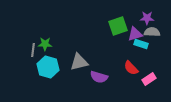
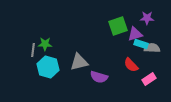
gray semicircle: moved 16 px down
red semicircle: moved 3 px up
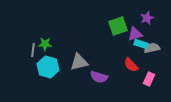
purple star: rotated 24 degrees counterclockwise
gray semicircle: rotated 14 degrees counterclockwise
pink rectangle: rotated 32 degrees counterclockwise
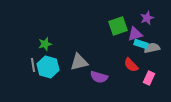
green star: rotated 16 degrees counterclockwise
gray line: moved 15 px down; rotated 16 degrees counterclockwise
pink rectangle: moved 1 px up
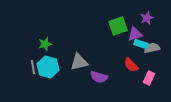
gray line: moved 2 px down
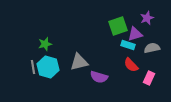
cyan rectangle: moved 13 px left, 1 px down
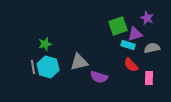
purple star: rotated 24 degrees counterclockwise
pink rectangle: rotated 24 degrees counterclockwise
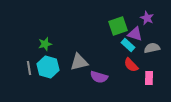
purple triangle: rotated 35 degrees clockwise
cyan rectangle: rotated 24 degrees clockwise
gray line: moved 4 px left, 1 px down
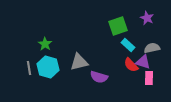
purple triangle: moved 8 px right, 28 px down
green star: rotated 24 degrees counterclockwise
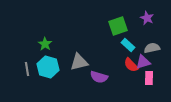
purple triangle: rotated 35 degrees counterclockwise
gray line: moved 2 px left, 1 px down
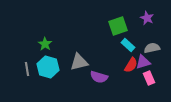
red semicircle: rotated 105 degrees counterclockwise
pink rectangle: rotated 24 degrees counterclockwise
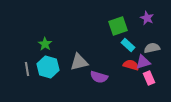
red semicircle: rotated 105 degrees counterclockwise
